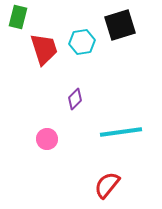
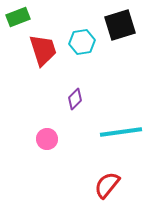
green rectangle: rotated 55 degrees clockwise
red trapezoid: moved 1 px left, 1 px down
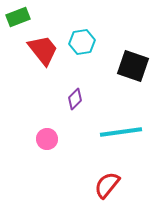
black square: moved 13 px right, 41 px down; rotated 36 degrees clockwise
red trapezoid: rotated 20 degrees counterclockwise
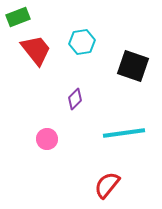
red trapezoid: moved 7 px left
cyan line: moved 3 px right, 1 px down
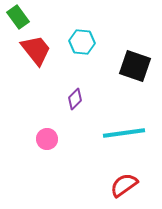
green rectangle: rotated 75 degrees clockwise
cyan hexagon: rotated 15 degrees clockwise
black square: moved 2 px right
red semicircle: moved 17 px right; rotated 16 degrees clockwise
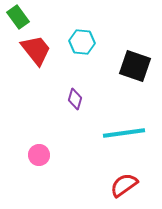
purple diamond: rotated 30 degrees counterclockwise
pink circle: moved 8 px left, 16 px down
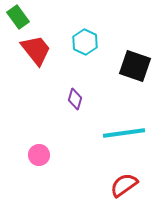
cyan hexagon: moved 3 px right; rotated 20 degrees clockwise
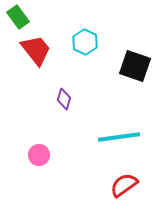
purple diamond: moved 11 px left
cyan line: moved 5 px left, 4 px down
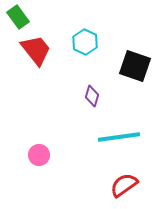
purple diamond: moved 28 px right, 3 px up
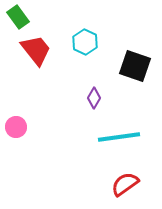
purple diamond: moved 2 px right, 2 px down; rotated 15 degrees clockwise
pink circle: moved 23 px left, 28 px up
red semicircle: moved 1 px right, 1 px up
